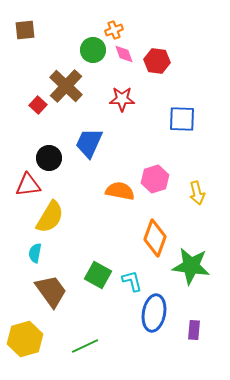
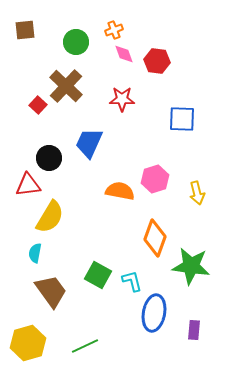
green circle: moved 17 px left, 8 px up
yellow hexagon: moved 3 px right, 4 px down
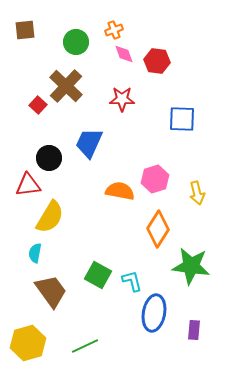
orange diamond: moved 3 px right, 9 px up; rotated 12 degrees clockwise
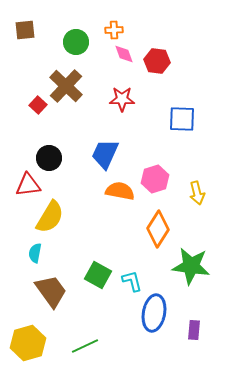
orange cross: rotated 18 degrees clockwise
blue trapezoid: moved 16 px right, 11 px down
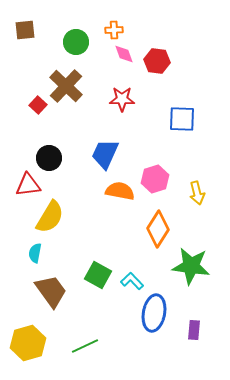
cyan L-shape: rotated 30 degrees counterclockwise
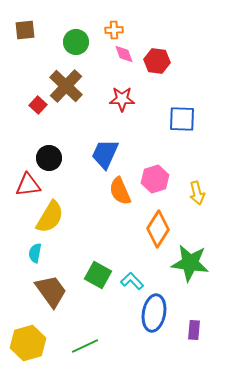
orange semicircle: rotated 124 degrees counterclockwise
green star: moved 1 px left, 3 px up
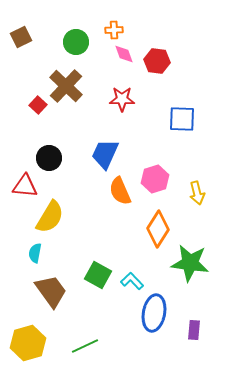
brown square: moved 4 px left, 7 px down; rotated 20 degrees counterclockwise
red triangle: moved 3 px left, 1 px down; rotated 12 degrees clockwise
